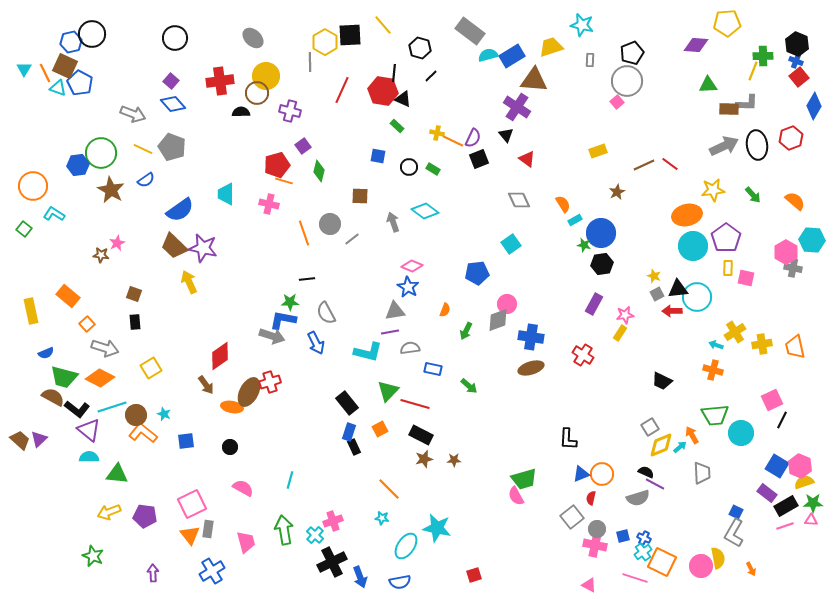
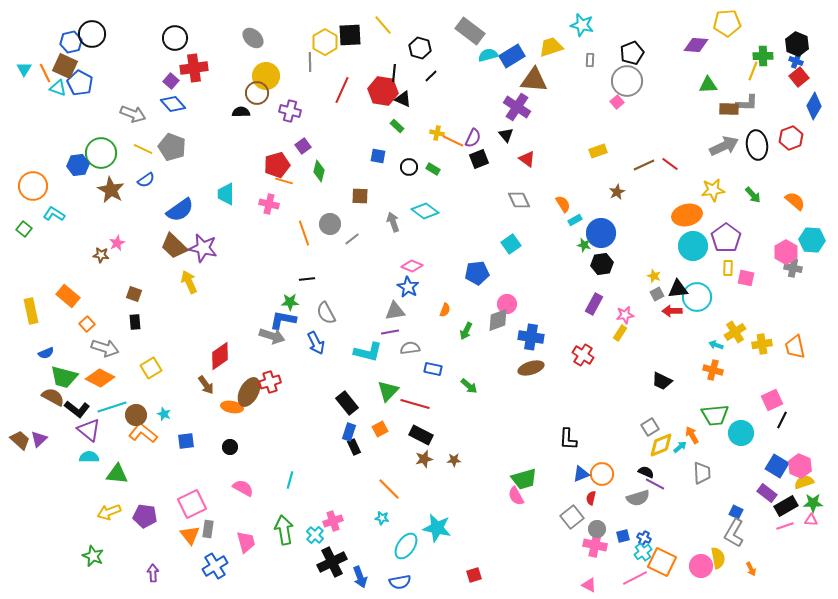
red cross at (220, 81): moved 26 px left, 13 px up
blue cross at (212, 571): moved 3 px right, 5 px up
pink line at (635, 578): rotated 45 degrees counterclockwise
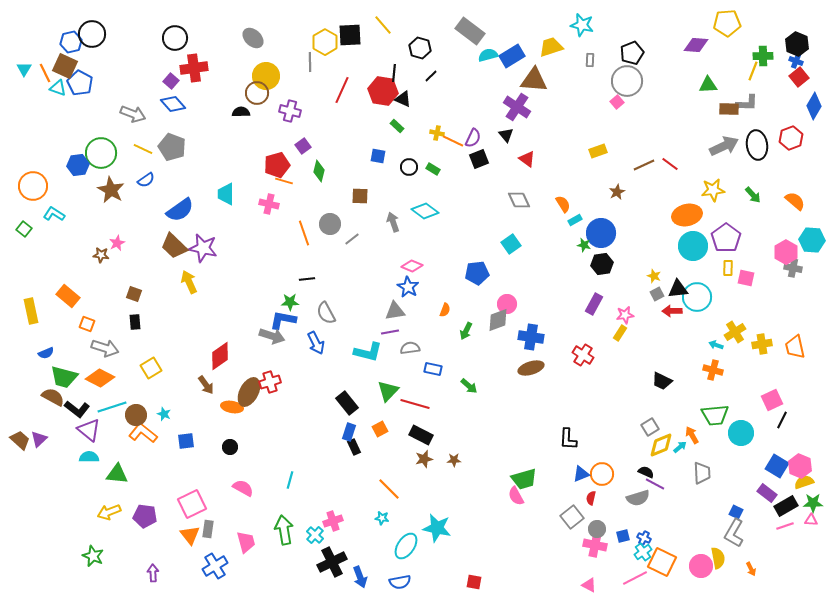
orange square at (87, 324): rotated 28 degrees counterclockwise
red square at (474, 575): moved 7 px down; rotated 28 degrees clockwise
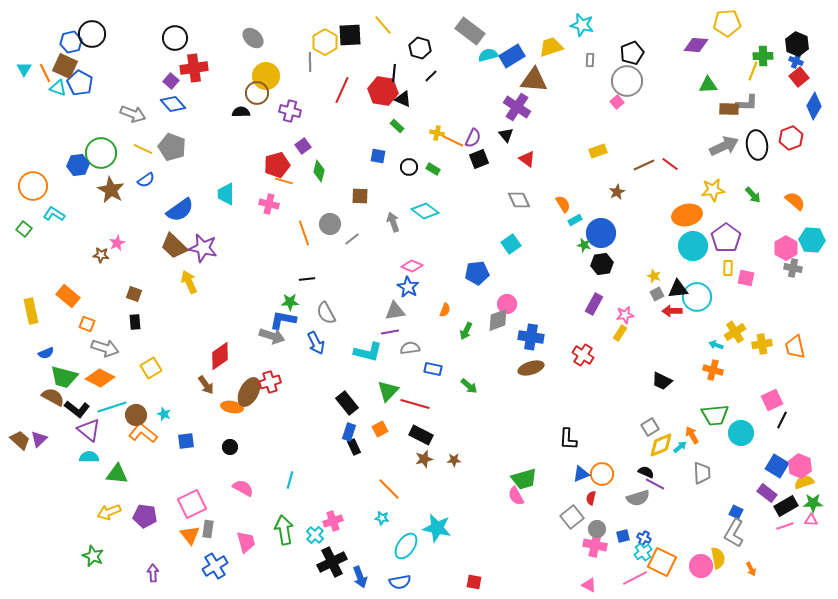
pink hexagon at (786, 252): moved 4 px up
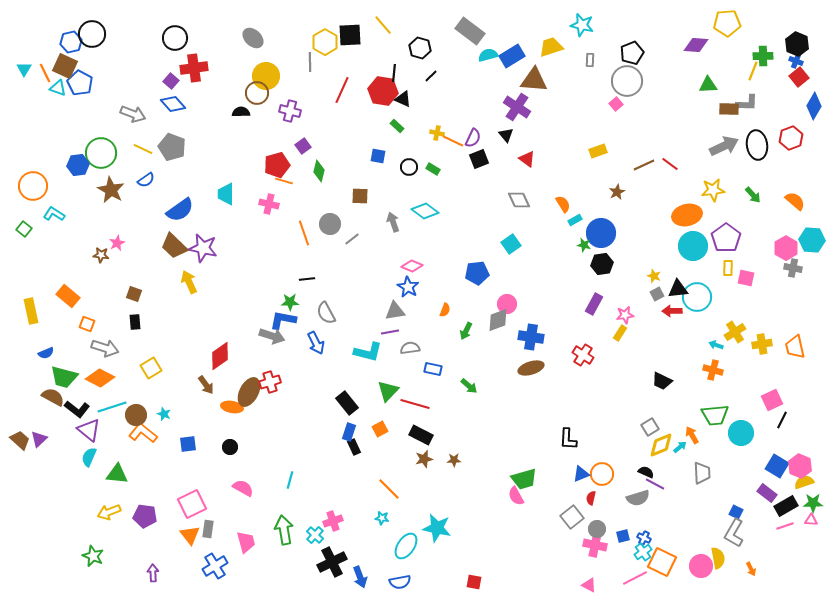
pink square at (617, 102): moved 1 px left, 2 px down
blue square at (186, 441): moved 2 px right, 3 px down
cyan semicircle at (89, 457): rotated 66 degrees counterclockwise
